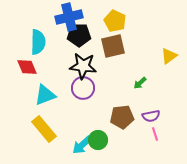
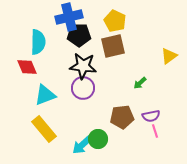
pink line: moved 3 px up
green circle: moved 1 px up
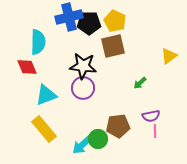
black pentagon: moved 10 px right, 12 px up
cyan triangle: moved 1 px right
brown pentagon: moved 4 px left, 9 px down
pink line: rotated 16 degrees clockwise
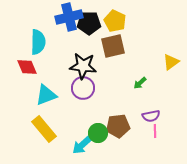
yellow triangle: moved 2 px right, 6 px down
green circle: moved 6 px up
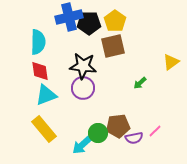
yellow pentagon: rotated 10 degrees clockwise
red diamond: moved 13 px right, 4 px down; rotated 15 degrees clockwise
purple semicircle: moved 17 px left, 22 px down
pink line: rotated 48 degrees clockwise
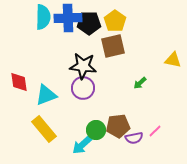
blue cross: moved 1 px left, 1 px down; rotated 12 degrees clockwise
cyan semicircle: moved 5 px right, 25 px up
yellow triangle: moved 2 px right, 2 px up; rotated 48 degrees clockwise
red diamond: moved 21 px left, 11 px down
green circle: moved 2 px left, 3 px up
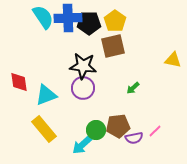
cyan semicircle: rotated 35 degrees counterclockwise
green arrow: moved 7 px left, 5 px down
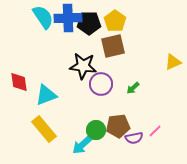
yellow triangle: moved 2 px down; rotated 36 degrees counterclockwise
purple circle: moved 18 px right, 4 px up
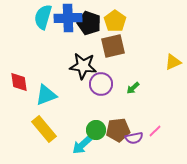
cyan semicircle: rotated 130 degrees counterclockwise
black pentagon: rotated 20 degrees clockwise
brown pentagon: moved 4 px down
